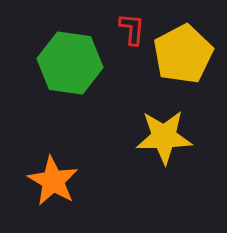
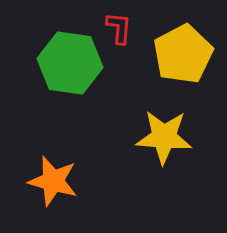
red L-shape: moved 13 px left, 1 px up
yellow star: rotated 6 degrees clockwise
orange star: rotated 15 degrees counterclockwise
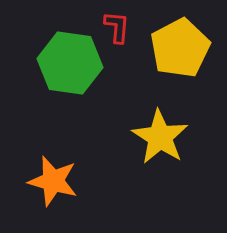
red L-shape: moved 2 px left, 1 px up
yellow pentagon: moved 3 px left, 6 px up
yellow star: moved 4 px left; rotated 28 degrees clockwise
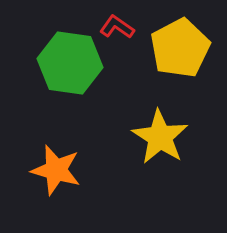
red L-shape: rotated 60 degrees counterclockwise
orange star: moved 3 px right, 11 px up
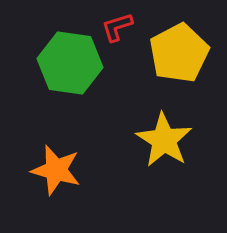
red L-shape: rotated 52 degrees counterclockwise
yellow pentagon: moved 1 px left, 5 px down
yellow star: moved 4 px right, 3 px down
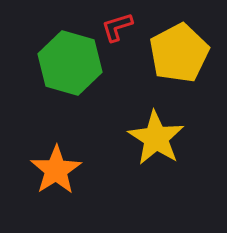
green hexagon: rotated 8 degrees clockwise
yellow star: moved 8 px left, 2 px up
orange star: rotated 24 degrees clockwise
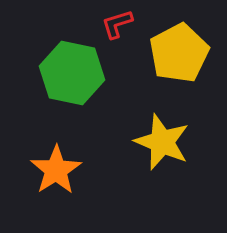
red L-shape: moved 3 px up
green hexagon: moved 2 px right, 10 px down; rotated 4 degrees counterclockwise
yellow star: moved 6 px right, 4 px down; rotated 10 degrees counterclockwise
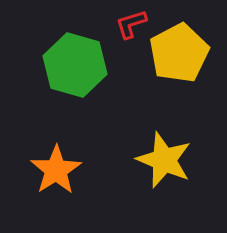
red L-shape: moved 14 px right
green hexagon: moved 3 px right, 8 px up; rotated 4 degrees clockwise
yellow star: moved 2 px right, 18 px down
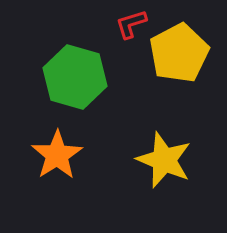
green hexagon: moved 12 px down
orange star: moved 1 px right, 15 px up
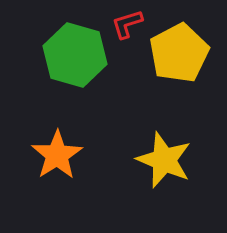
red L-shape: moved 4 px left
green hexagon: moved 22 px up
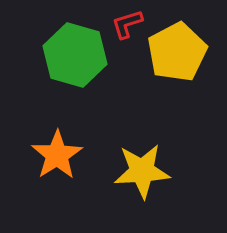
yellow pentagon: moved 2 px left, 1 px up
yellow star: moved 22 px left, 11 px down; rotated 26 degrees counterclockwise
